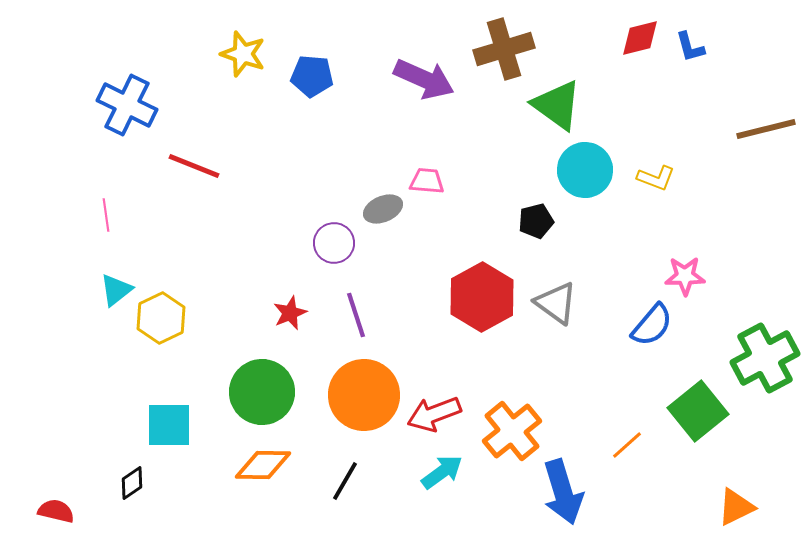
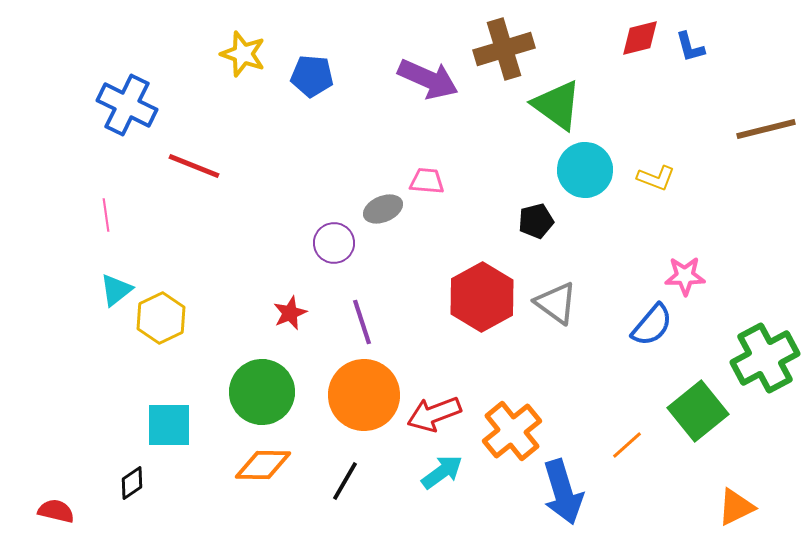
purple arrow: moved 4 px right
purple line: moved 6 px right, 7 px down
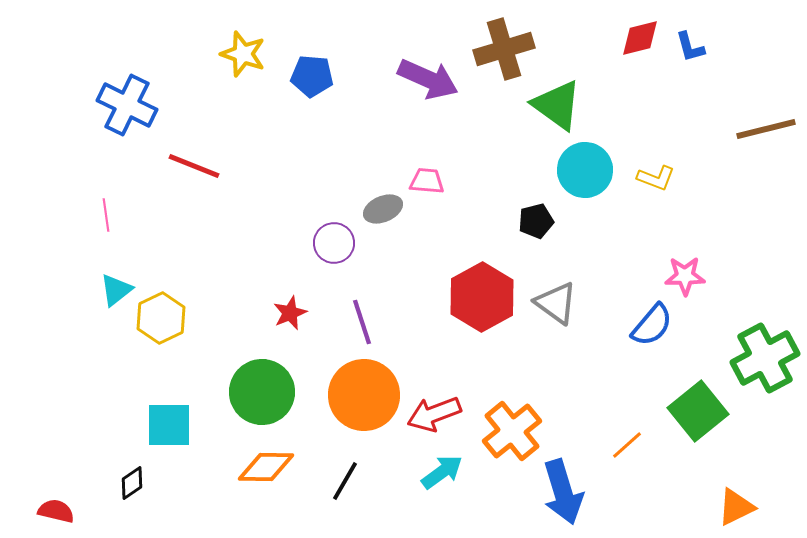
orange diamond: moved 3 px right, 2 px down
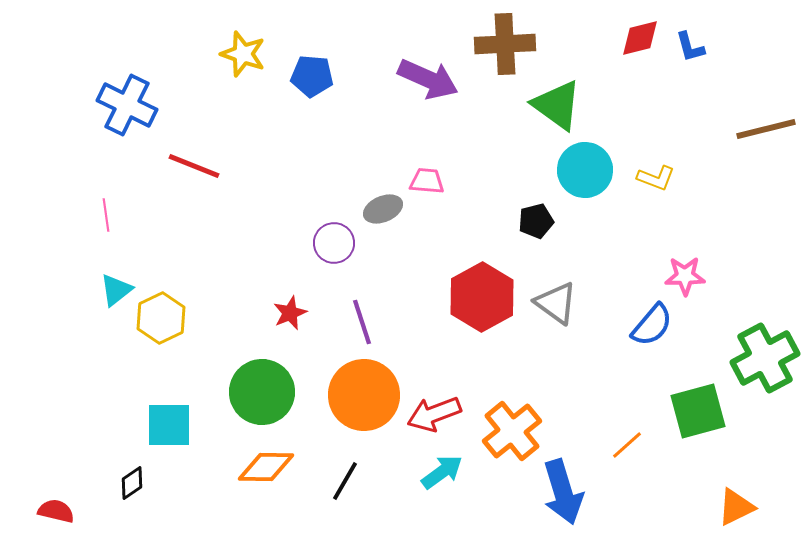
brown cross: moved 1 px right, 5 px up; rotated 14 degrees clockwise
green square: rotated 24 degrees clockwise
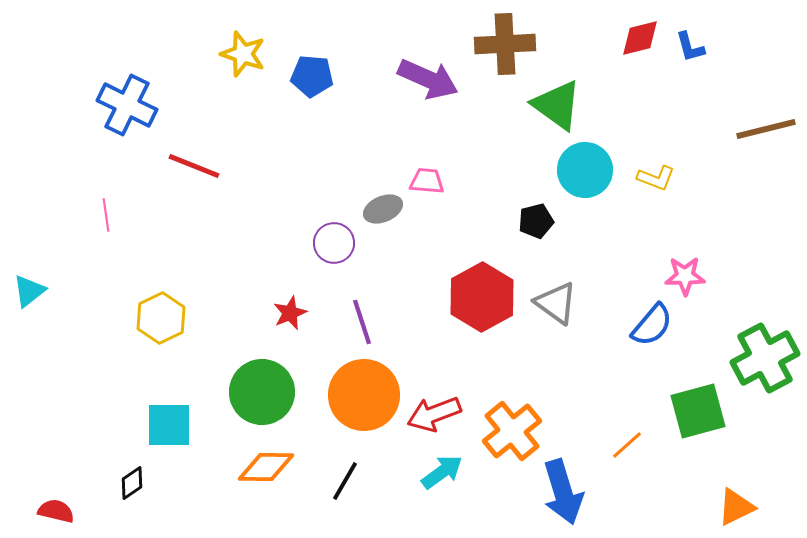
cyan triangle: moved 87 px left, 1 px down
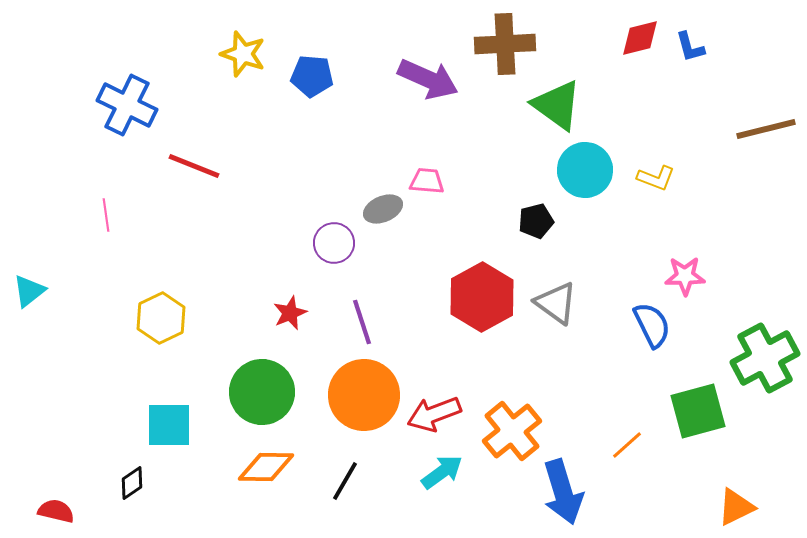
blue semicircle: rotated 66 degrees counterclockwise
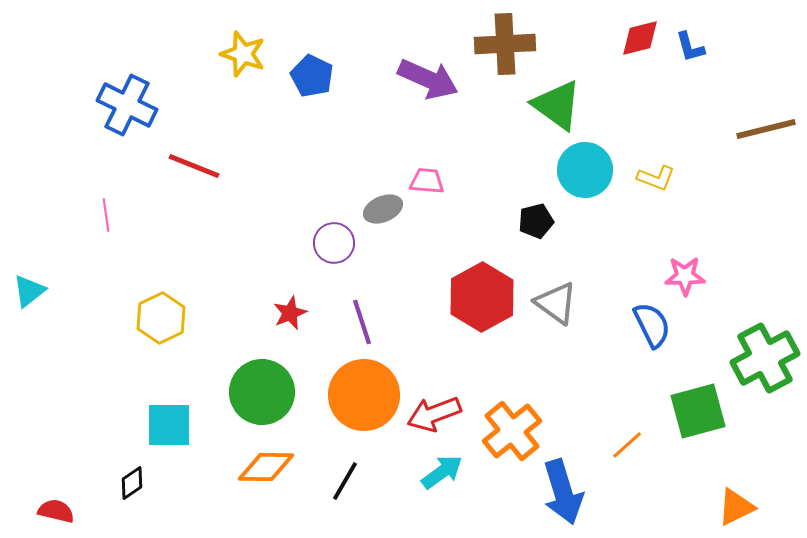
blue pentagon: rotated 21 degrees clockwise
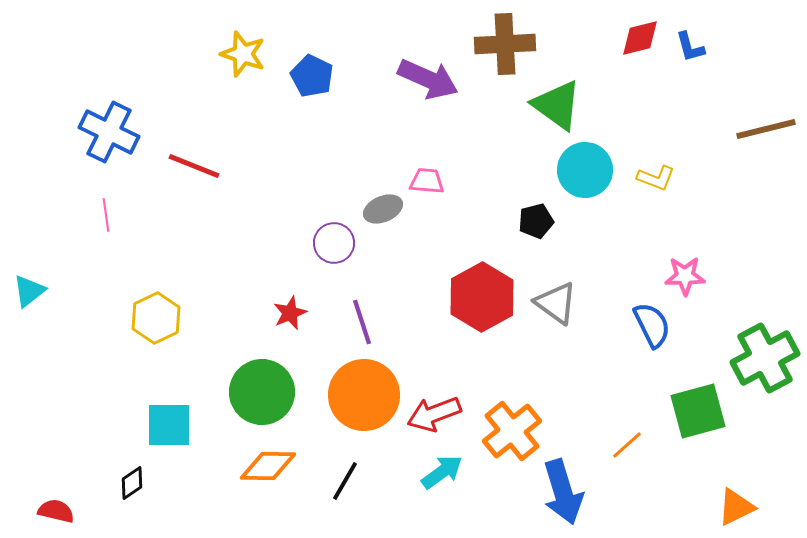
blue cross: moved 18 px left, 27 px down
yellow hexagon: moved 5 px left
orange diamond: moved 2 px right, 1 px up
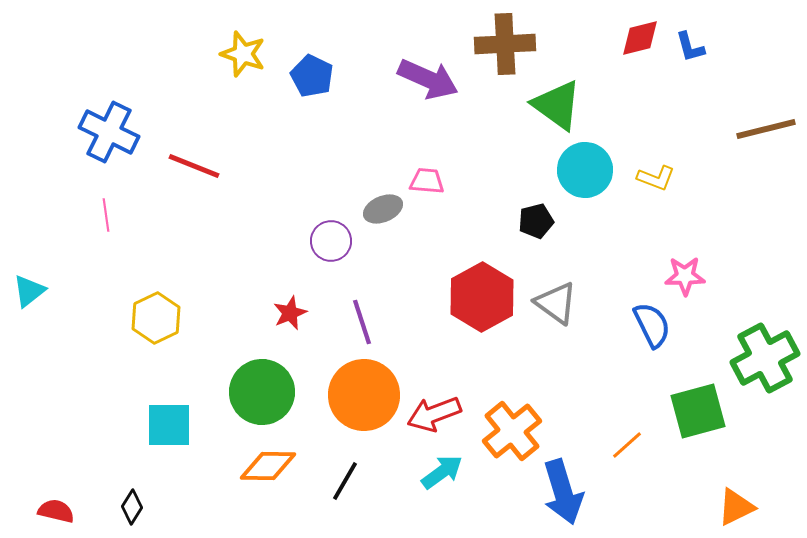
purple circle: moved 3 px left, 2 px up
black diamond: moved 24 px down; rotated 24 degrees counterclockwise
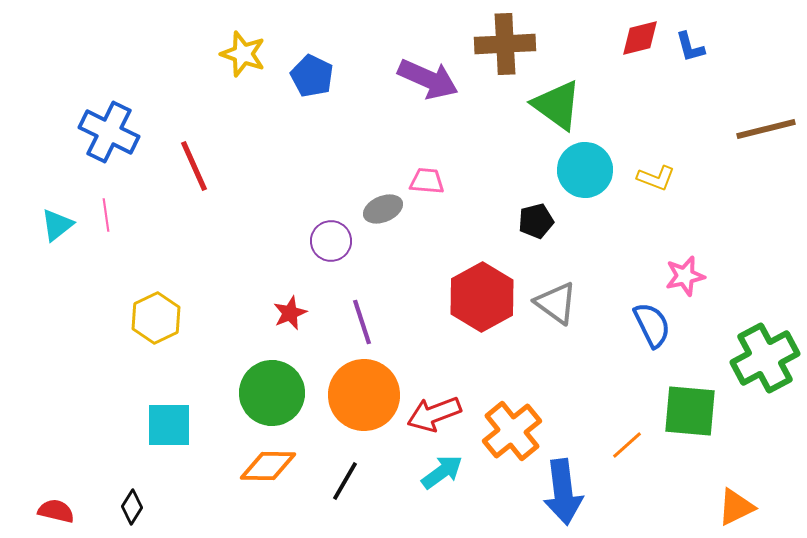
red line: rotated 44 degrees clockwise
pink star: rotated 12 degrees counterclockwise
cyan triangle: moved 28 px right, 66 px up
green circle: moved 10 px right, 1 px down
green square: moved 8 px left; rotated 20 degrees clockwise
blue arrow: rotated 10 degrees clockwise
